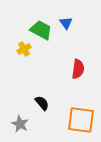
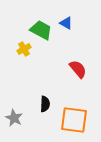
blue triangle: rotated 24 degrees counterclockwise
red semicircle: rotated 48 degrees counterclockwise
black semicircle: moved 3 px right, 1 px down; rotated 42 degrees clockwise
orange square: moved 7 px left
gray star: moved 6 px left, 6 px up
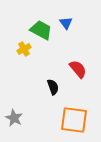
blue triangle: rotated 24 degrees clockwise
black semicircle: moved 8 px right, 17 px up; rotated 21 degrees counterclockwise
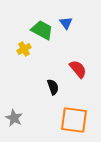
green trapezoid: moved 1 px right
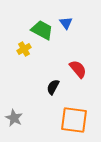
black semicircle: rotated 133 degrees counterclockwise
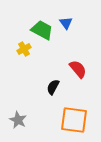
gray star: moved 4 px right, 2 px down
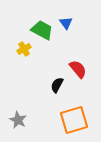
black semicircle: moved 4 px right, 2 px up
orange square: rotated 24 degrees counterclockwise
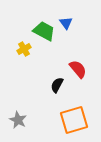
green trapezoid: moved 2 px right, 1 px down
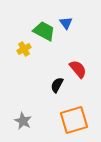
gray star: moved 5 px right, 1 px down
